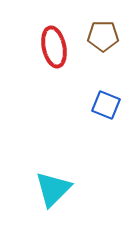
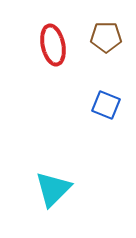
brown pentagon: moved 3 px right, 1 px down
red ellipse: moved 1 px left, 2 px up
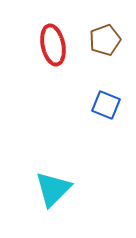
brown pentagon: moved 1 px left, 3 px down; rotated 20 degrees counterclockwise
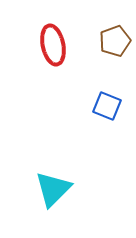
brown pentagon: moved 10 px right, 1 px down
blue square: moved 1 px right, 1 px down
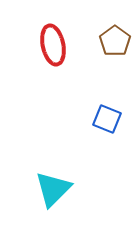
brown pentagon: rotated 16 degrees counterclockwise
blue square: moved 13 px down
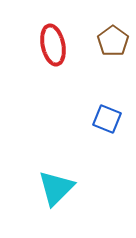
brown pentagon: moved 2 px left
cyan triangle: moved 3 px right, 1 px up
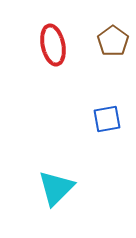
blue square: rotated 32 degrees counterclockwise
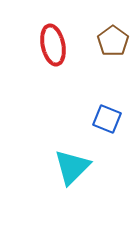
blue square: rotated 32 degrees clockwise
cyan triangle: moved 16 px right, 21 px up
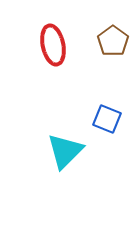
cyan triangle: moved 7 px left, 16 px up
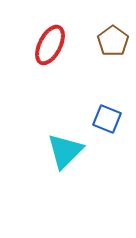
red ellipse: moved 3 px left; rotated 39 degrees clockwise
